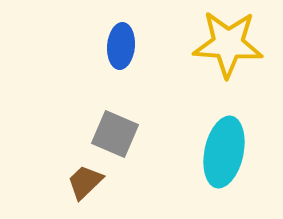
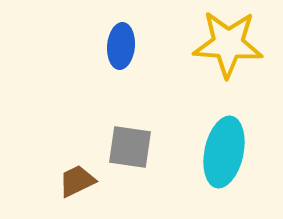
gray square: moved 15 px right, 13 px down; rotated 15 degrees counterclockwise
brown trapezoid: moved 8 px left, 1 px up; rotated 18 degrees clockwise
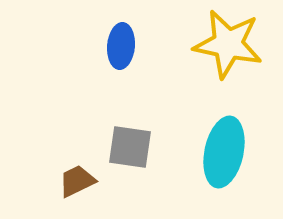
yellow star: rotated 8 degrees clockwise
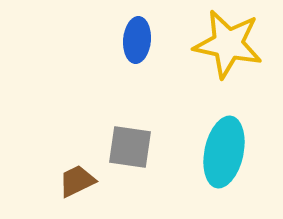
blue ellipse: moved 16 px right, 6 px up
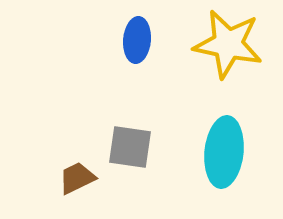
cyan ellipse: rotated 6 degrees counterclockwise
brown trapezoid: moved 3 px up
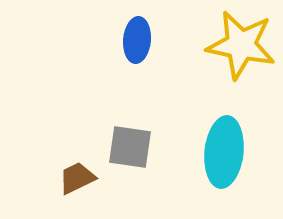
yellow star: moved 13 px right, 1 px down
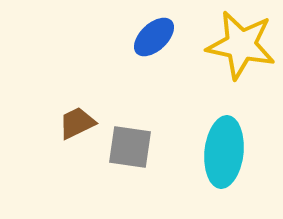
blue ellipse: moved 17 px right, 3 px up; rotated 42 degrees clockwise
brown trapezoid: moved 55 px up
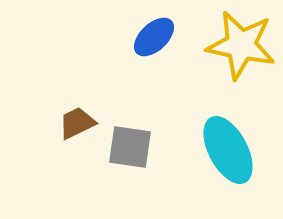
cyan ellipse: moved 4 px right, 2 px up; rotated 34 degrees counterclockwise
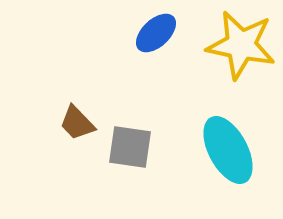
blue ellipse: moved 2 px right, 4 px up
brown trapezoid: rotated 108 degrees counterclockwise
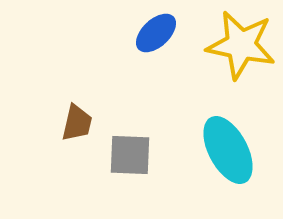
brown trapezoid: rotated 123 degrees counterclockwise
gray square: moved 8 px down; rotated 6 degrees counterclockwise
